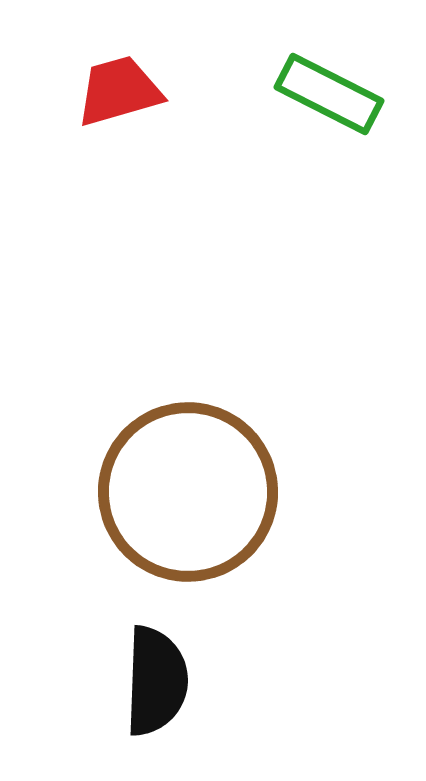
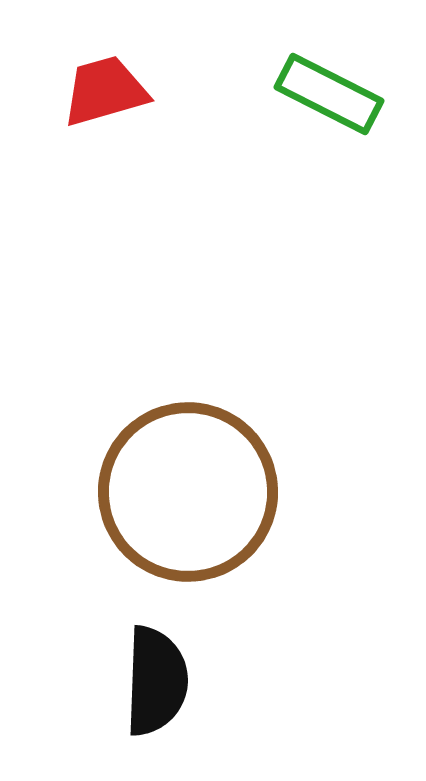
red trapezoid: moved 14 px left
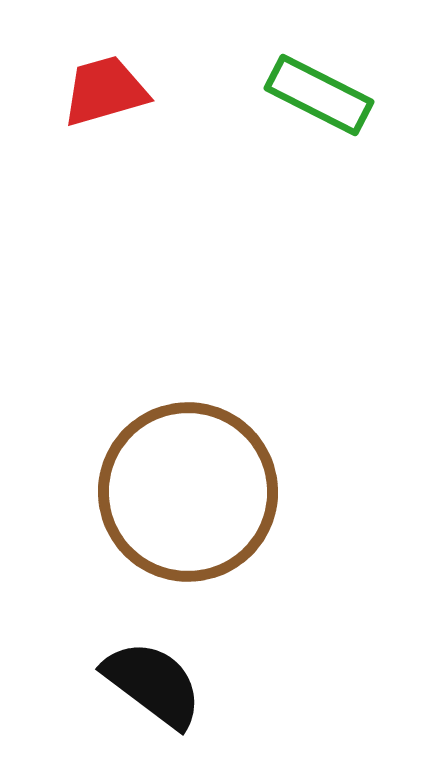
green rectangle: moved 10 px left, 1 px down
black semicircle: moved 3 px left, 3 px down; rotated 55 degrees counterclockwise
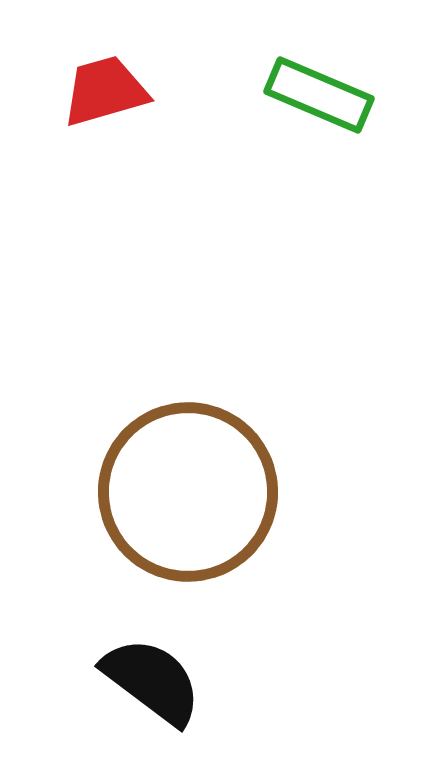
green rectangle: rotated 4 degrees counterclockwise
black semicircle: moved 1 px left, 3 px up
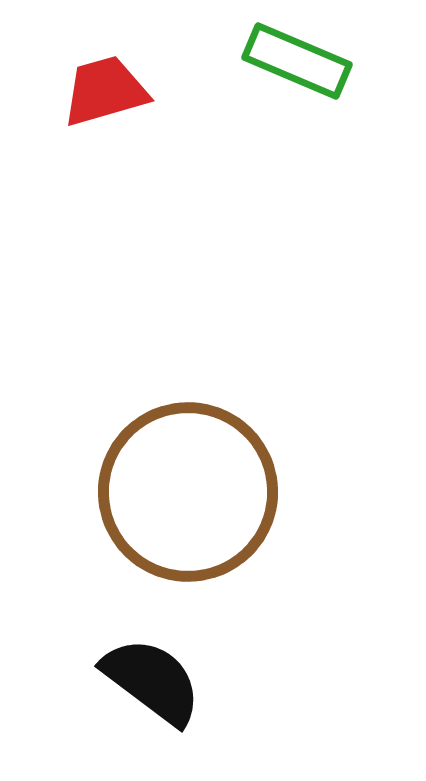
green rectangle: moved 22 px left, 34 px up
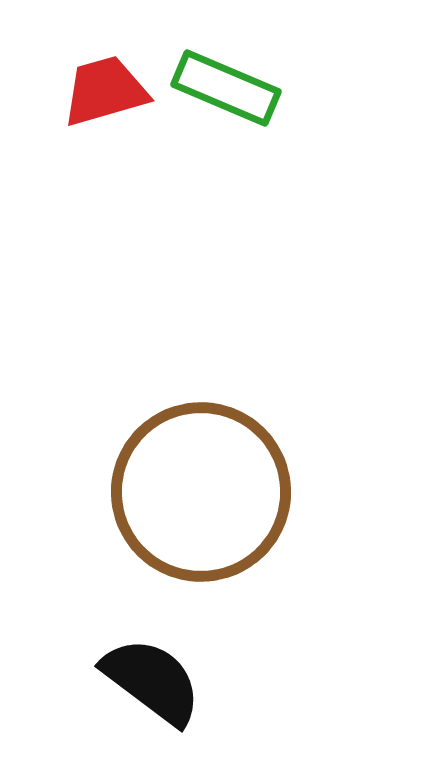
green rectangle: moved 71 px left, 27 px down
brown circle: moved 13 px right
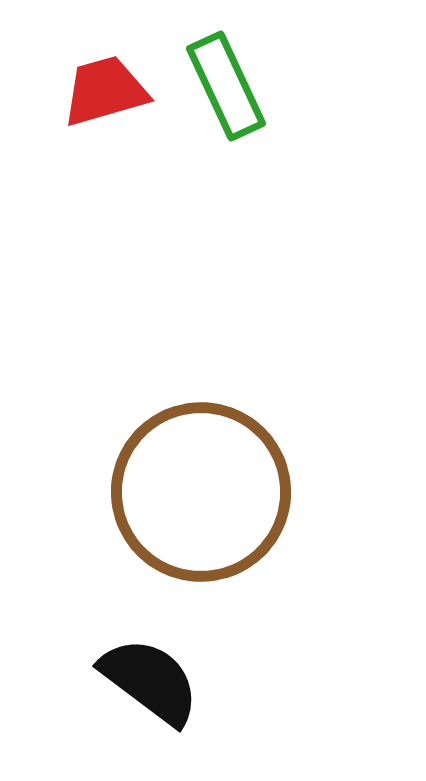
green rectangle: moved 2 px up; rotated 42 degrees clockwise
black semicircle: moved 2 px left
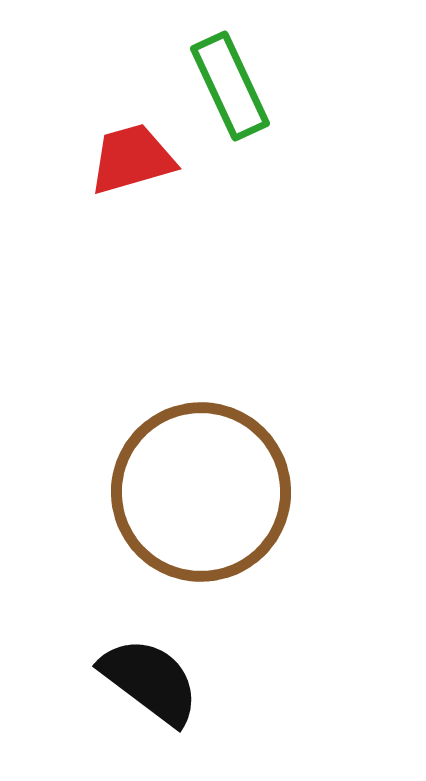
green rectangle: moved 4 px right
red trapezoid: moved 27 px right, 68 px down
